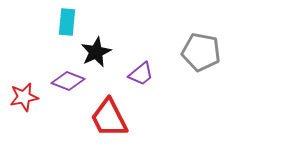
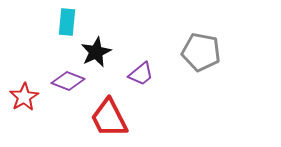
red star: rotated 20 degrees counterclockwise
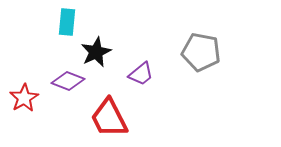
red star: moved 1 px down
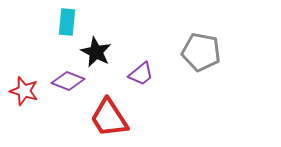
black star: rotated 20 degrees counterclockwise
red star: moved 7 px up; rotated 24 degrees counterclockwise
red trapezoid: rotated 6 degrees counterclockwise
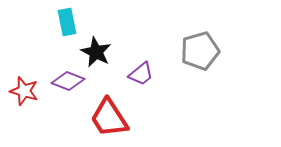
cyan rectangle: rotated 16 degrees counterclockwise
gray pentagon: moved 1 px left, 1 px up; rotated 27 degrees counterclockwise
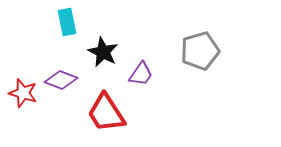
black star: moved 7 px right
purple trapezoid: rotated 16 degrees counterclockwise
purple diamond: moved 7 px left, 1 px up
red star: moved 1 px left, 2 px down
red trapezoid: moved 3 px left, 5 px up
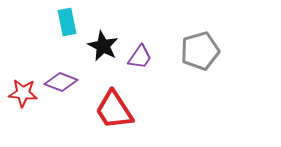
black star: moved 6 px up
purple trapezoid: moved 1 px left, 17 px up
purple diamond: moved 2 px down
red star: rotated 12 degrees counterclockwise
red trapezoid: moved 8 px right, 3 px up
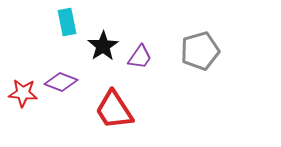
black star: rotated 12 degrees clockwise
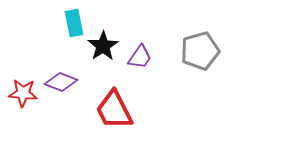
cyan rectangle: moved 7 px right, 1 px down
red trapezoid: rotated 6 degrees clockwise
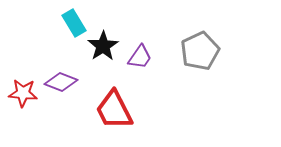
cyan rectangle: rotated 20 degrees counterclockwise
gray pentagon: rotated 9 degrees counterclockwise
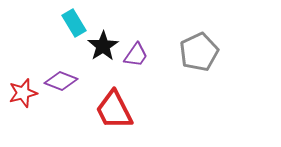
gray pentagon: moved 1 px left, 1 px down
purple trapezoid: moved 4 px left, 2 px up
purple diamond: moved 1 px up
red star: rotated 20 degrees counterclockwise
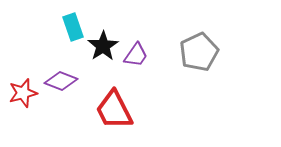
cyan rectangle: moved 1 px left, 4 px down; rotated 12 degrees clockwise
